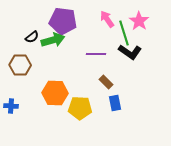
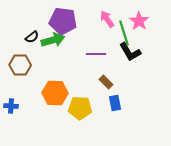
black L-shape: rotated 25 degrees clockwise
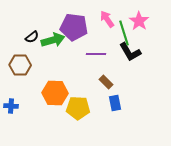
purple pentagon: moved 11 px right, 6 px down
yellow pentagon: moved 2 px left
